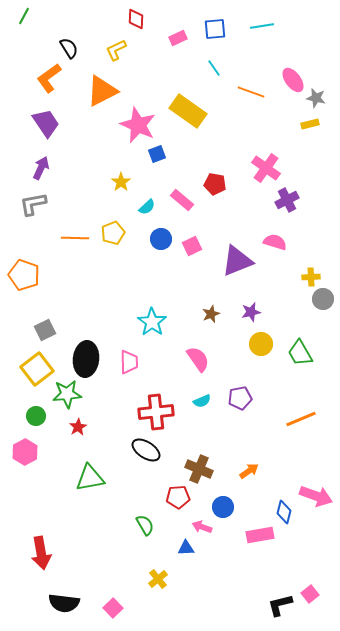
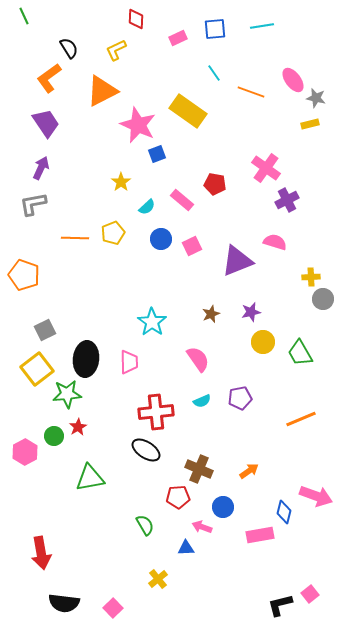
green line at (24, 16): rotated 54 degrees counterclockwise
cyan line at (214, 68): moved 5 px down
yellow circle at (261, 344): moved 2 px right, 2 px up
green circle at (36, 416): moved 18 px right, 20 px down
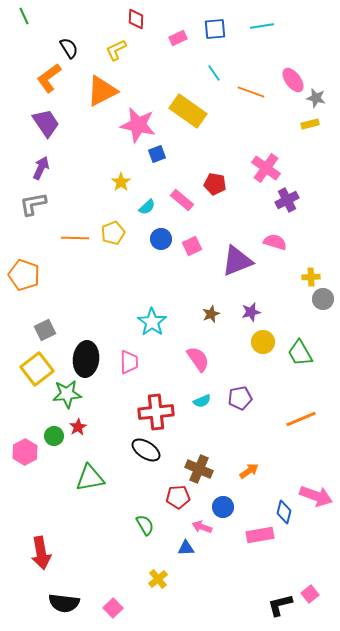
pink star at (138, 125): rotated 12 degrees counterclockwise
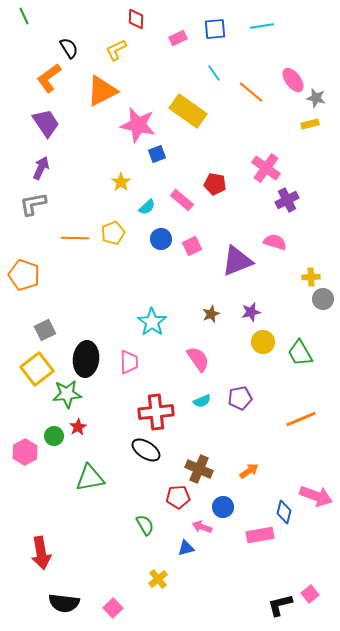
orange line at (251, 92): rotated 20 degrees clockwise
blue triangle at (186, 548): rotated 12 degrees counterclockwise
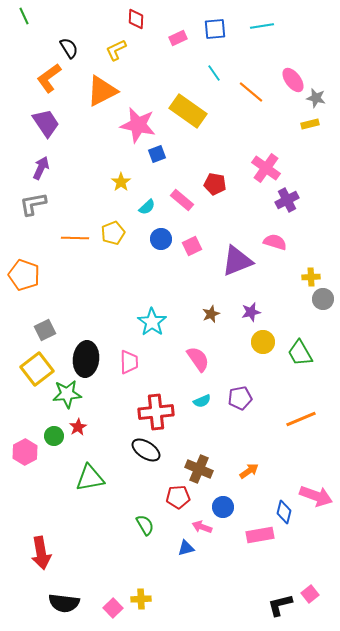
yellow cross at (158, 579): moved 17 px left, 20 px down; rotated 36 degrees clockwise
